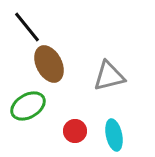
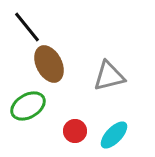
cyan ellipse: rotated 56 degrees clockwise
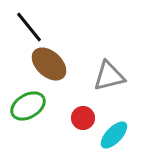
black line: moved 2 px right
brown ellipse: rotated 21 degrees counterclockwise
red circle: moved 8 px right, 13 px up
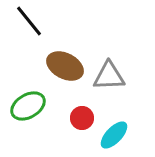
black line: moved 6 px up
brown ellipse: moved 16 px right, 2 px down; rotated 15 degrees counterclockwise
gray triangle: rotated 12 degrees clockwise
red circle: moved 1 px left
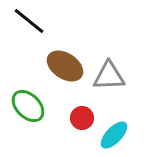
black line: rotated 12 degrees counterclockwise
brown ellipse: rotated 6 degrees clockwise
green ellipse: rotated 76 degrees clockwise
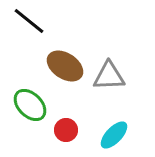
green ellipse: moved 2 px right, 1 px up
red circle: moved 16 px left, 12 px down
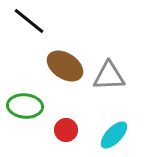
green ellipse: moved 5 px left, 1 px down; rotated 40 degrees counterclockwise
